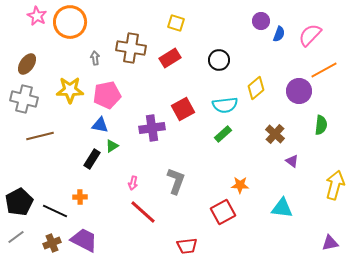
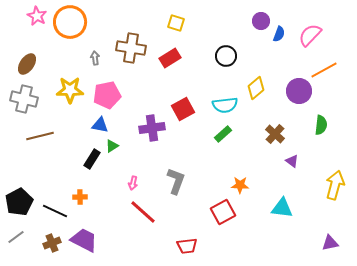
black circle at (219, 60): moved 7 px right, 4 px up
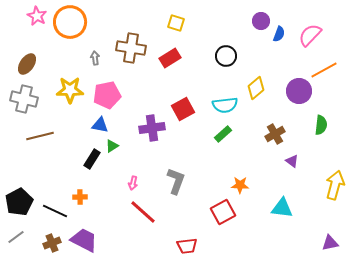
brown cross at (275, 134): rotated 18 degrees clockwise
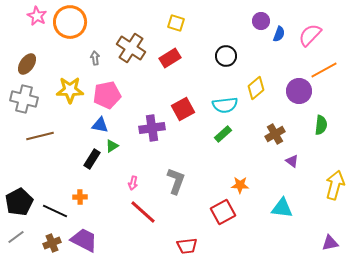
brown cross at (131, 48): rotated 24 degrees clockwise
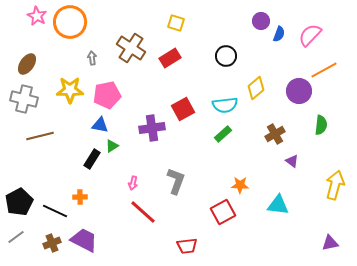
gray arrow at (95, 58): moved 3 px left
cyan triangle at (282, 208): moved 4 px left, 3 px up
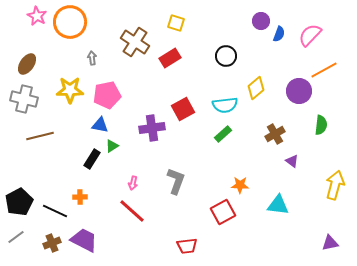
brown cross at (131, 48): moved 4 px right, 6 px up
red line at (143, 212): moved 11 px left, 1 px up
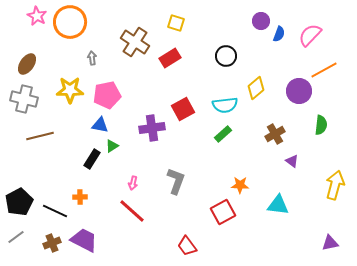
red trapezoid at (187, 246): rotated 60 degrees clockwise
